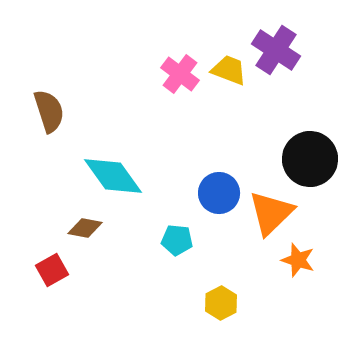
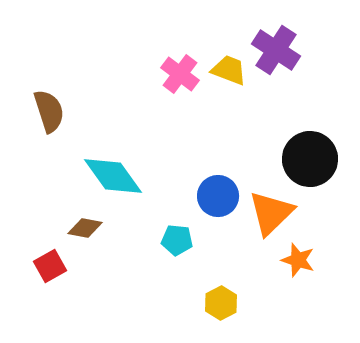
blue circle: moved 1 px left, 3 px down
red square: moved 2 px left, 4 px up
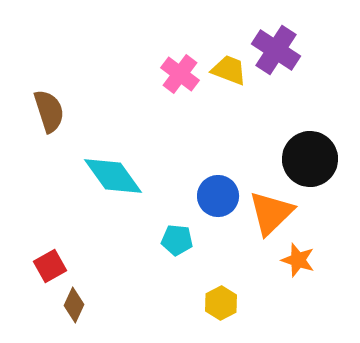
brown diamond: moved 11 px left, 77 px down; rotated 76 degrees counterclockwise
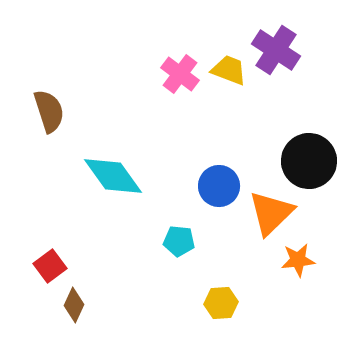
black circle: moved 1 px left, 2 px down
blue circle: moved 1 px right, 10 px up
cyan pentagon: moved 2 px right, 1 px down
orange star: rotated 24 degrees counterclockwise
red square: rotated 8 degrees counterclockwise
yellow hexagon: rotated 24 degrees clockwise
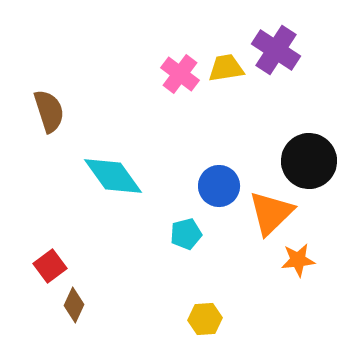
yellow trapezoid: moved 3 px left, 2 px up; rotated 30 degrees counterclockwise
cyan pentagon: moved 7 px right, 7 px up; rotated 20 degrees counterclockwise
yellow hexagon: moved 16 px left, 16 px down
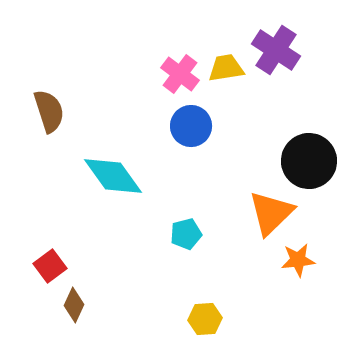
blue circle: moved 28 px left, 60 px up
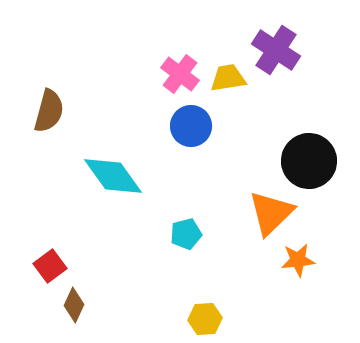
yellow trapezoid: moved 2 px right, 10 px down
brown semicircle: rotated 33 degrees clockwise
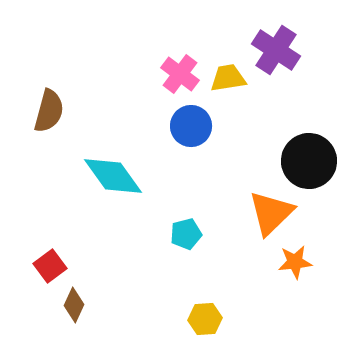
orange star: moved 3 px left, 2 px down
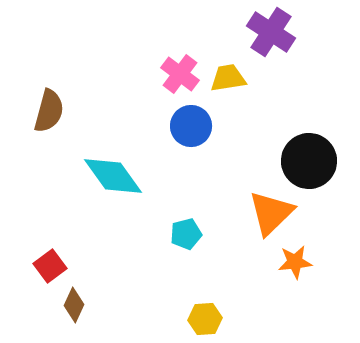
purple cross: moved 5 px left, 18 px up
